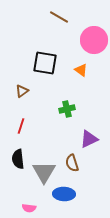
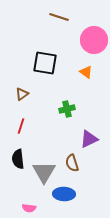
brown line: rotated 12 degrees counterclockwise
orange triangle: moved 5 px right, 2 px down
brown triangle: moved 3 px down
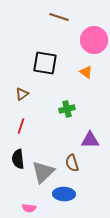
purple triangle: moved 1 px right, 1 px down; rotated 24 degrees clockwise
gray triangle: moved 1 px left; rotated 15 degrees clockwise
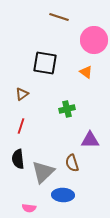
blue ellipse: moved 1 px left, 1 px down
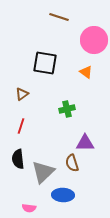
purple triangle: moved 5 px left, 3 px down
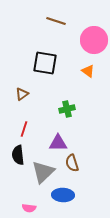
brown line: moved 3 px left, 4 px down
orange triangle: moved 2 px right, 1 px up
red line: moved 3 px right, 3 px down
purple triangle: moved 27 px left
black semicircle: moved 4 px up
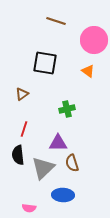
gray triangle: moved 4 px up
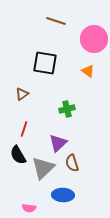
pink circle: moved 1 px up
purple triangle: rotated 42 degrees counterclockwise
black semicircle: rotated 24 degrees counterclockwise
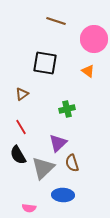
red line: moved 3 px left, 2 px up; rotated 49 degrees counterclockwise
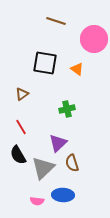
orange triangle: moved 11 px left, 2 px up
pink semicircle: moved 8 px right, 7 px up
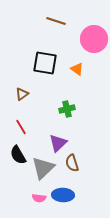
pink semicircle: moved 2 px right, 3 px up
